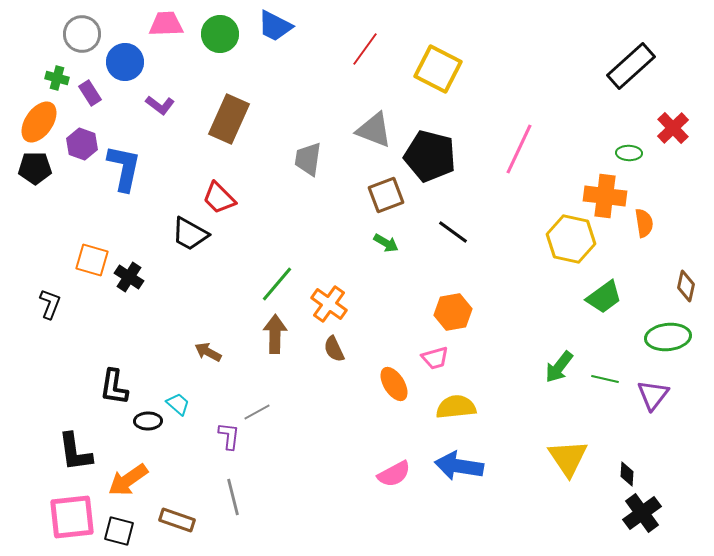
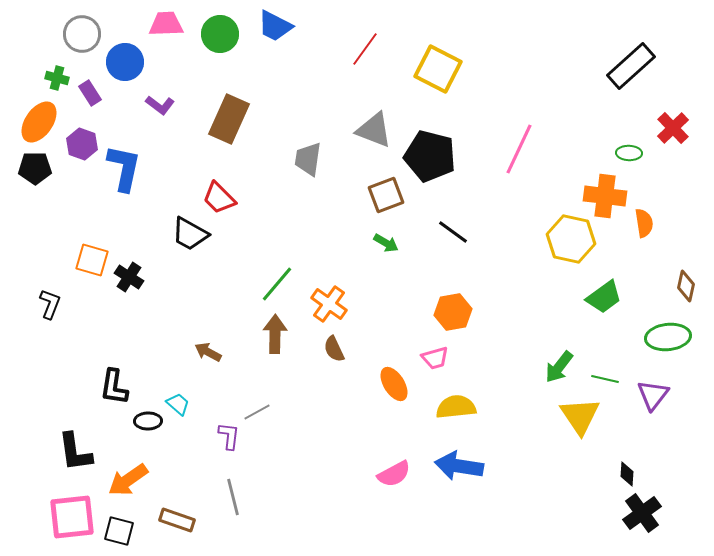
yellow triangle at (568, 458): moved 12 px right, 42 px up
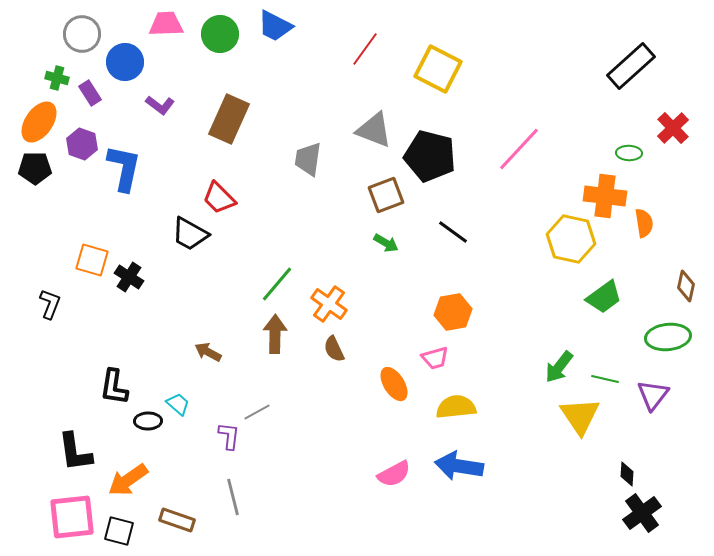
pink line at (519, 149): rotated 18 degrees clockwise
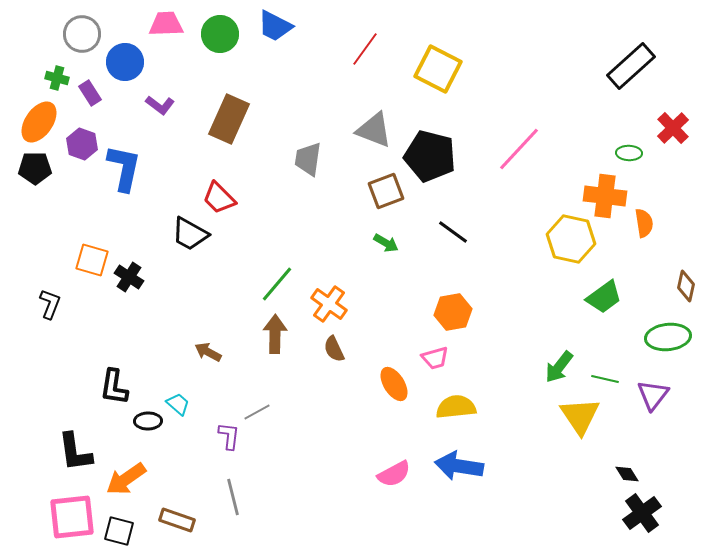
brown square at (386, 195): moved 4 px up
black diamond at (627, 474): rotated 35 degrees counterclockwise
orange arrow at (128, 480): moved 2 px left, 1 px up
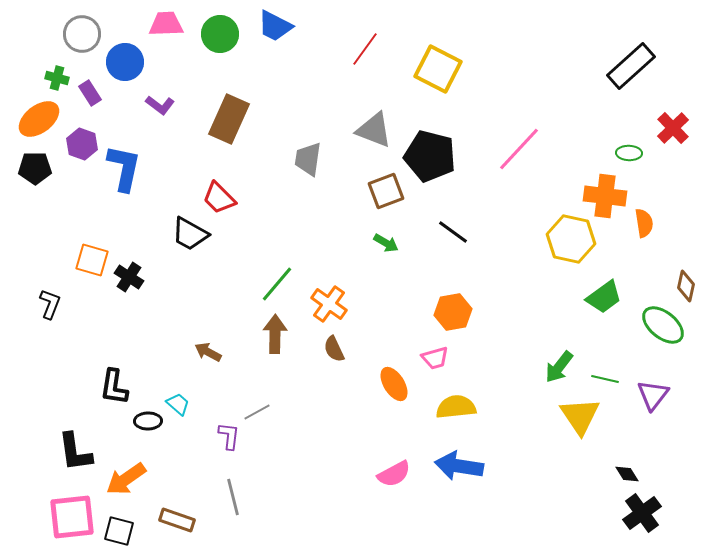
orange ellipse at (39, 122): moved 3 px up; rotated 18 degrees clockwise
green ellipse at (668, 337): moved 5 px left, 12 px up; rotated 45 degrees clockwise
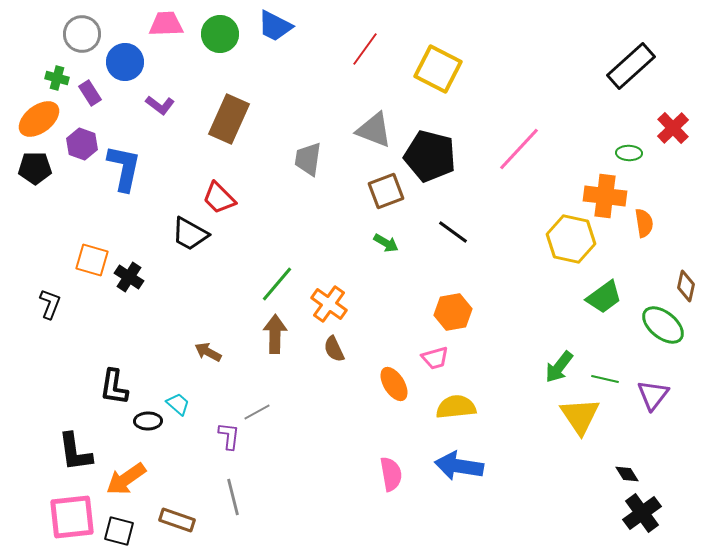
pink semicircle at (394, 474): moved 3 px left; rotated 72 degrees counterclockwise
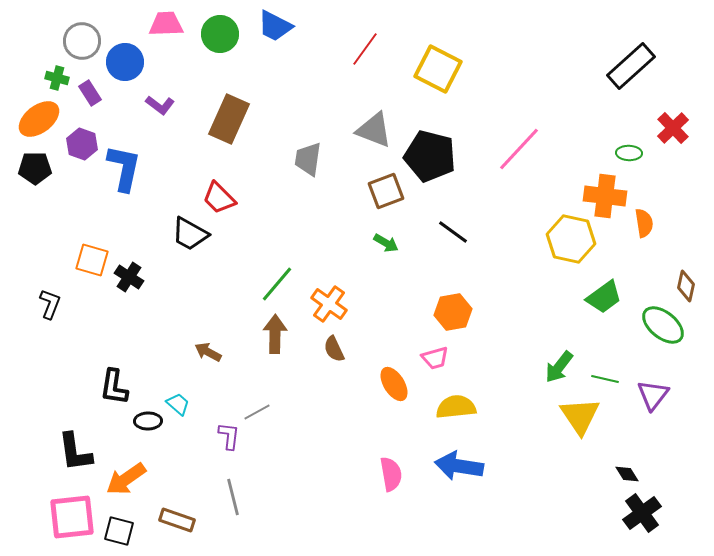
gray circle at (82, 34): moved 7 px down
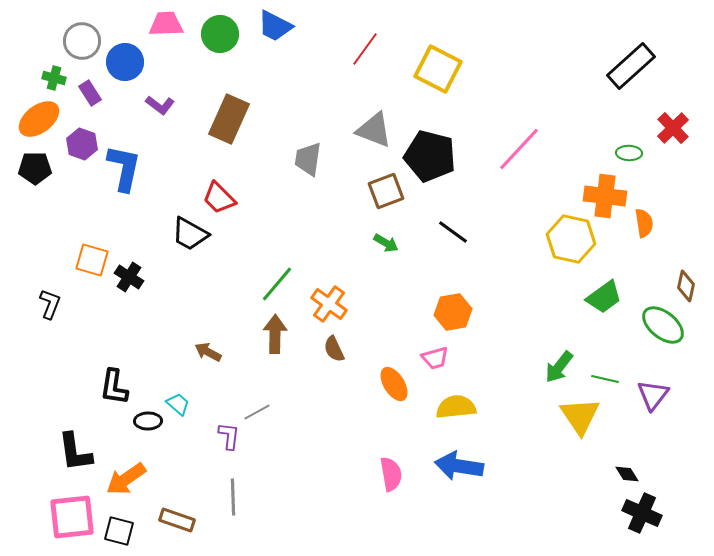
green cross at (57, 78): moved 3 px left
gray line at (233, 497): rotated 12 degrees clockwise
black cross at (642, 513): rotated 30 degrees counterclockwise
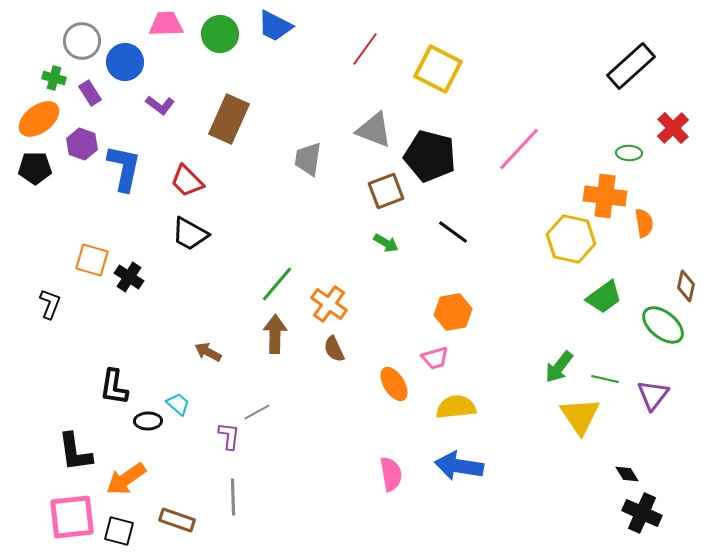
red trapezoid at (219, 198): moved 32 px left, 17 px up
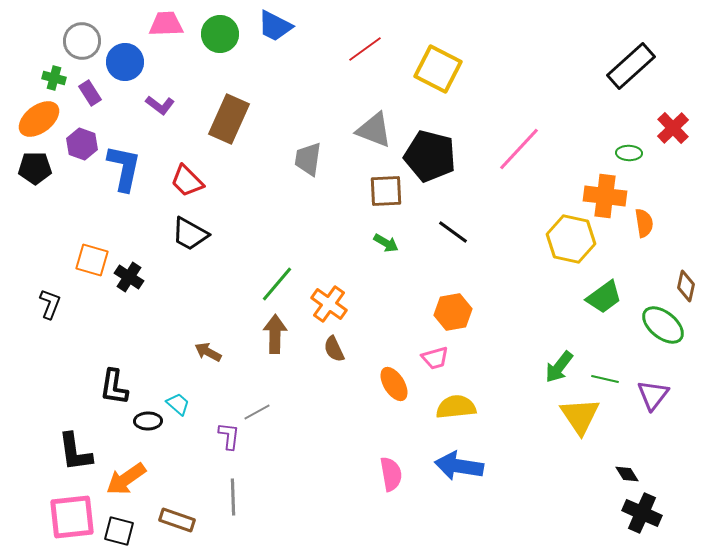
red line at (365, 49): rotated 18 degrees clockwise
brown square at (386, 191): rotated 18 degrees clockwise
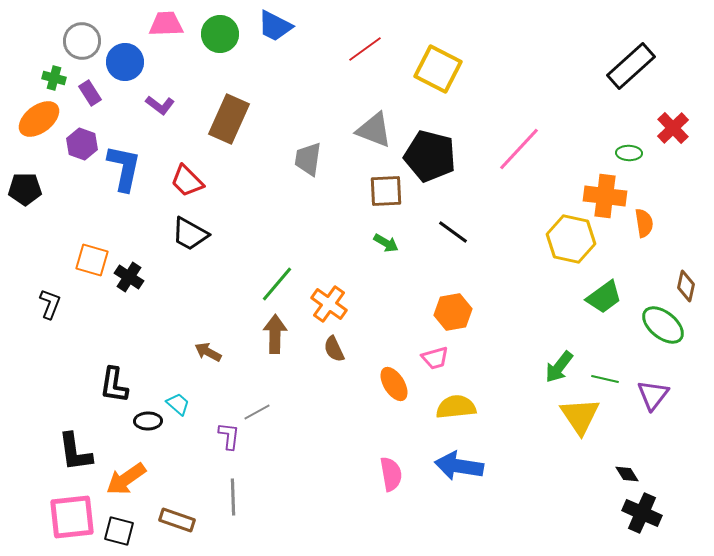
black pentagon at (35, 168): moved 10 px left, 21 px down
black L-shape at (114, 387): moved 2 px up
